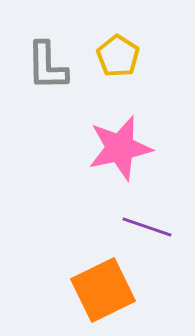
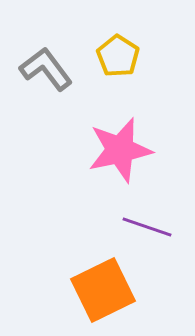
gray L-shape: moved 1 px left, 3 px down; rotated 144 degrees clockwise
pink star: moved 2 px down
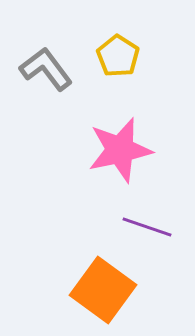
orange square: rotated 28 degrees counterclockwise
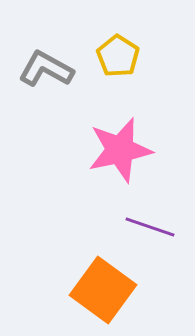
gray L-shape: rotated 24 degrees counterclockwise
purple line: moved 3 px right
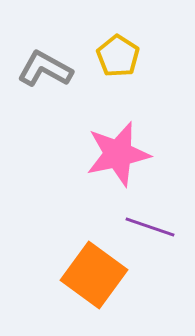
gray L-shape: moved 1 px left
pink star: moved 2 px left, 4 px down
orange square: moved 9 px left, 15 px up
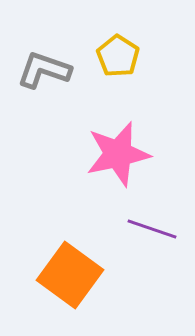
gray L-shape: moved 1 px left, 1 px down; rotated 10 degrees counterclockwise
purple line: moved 2 px right, 2 px down
orange square: moved 24 px left
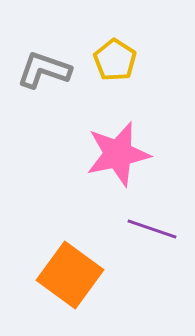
yellow pentagon: moved 3 px left, 4 px down
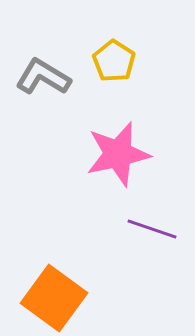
yellow pentagon: moved 1 px left, 1 px down
gray L-shape: moved 1 px left, 7 px down; rotated 12 degrees clockwise
orange square: moved 16 px left, 23 px down
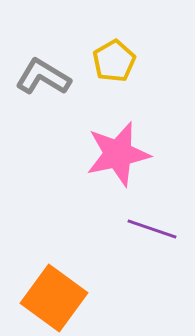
yellow pentagon: rotated 9 degrees clockwise
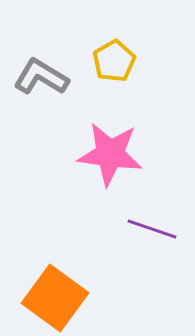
gray L-shape: moved 2 px left
pink star: moved 8 px left; rotated 20 degrees clockwise
orange square: moved 1 px right
